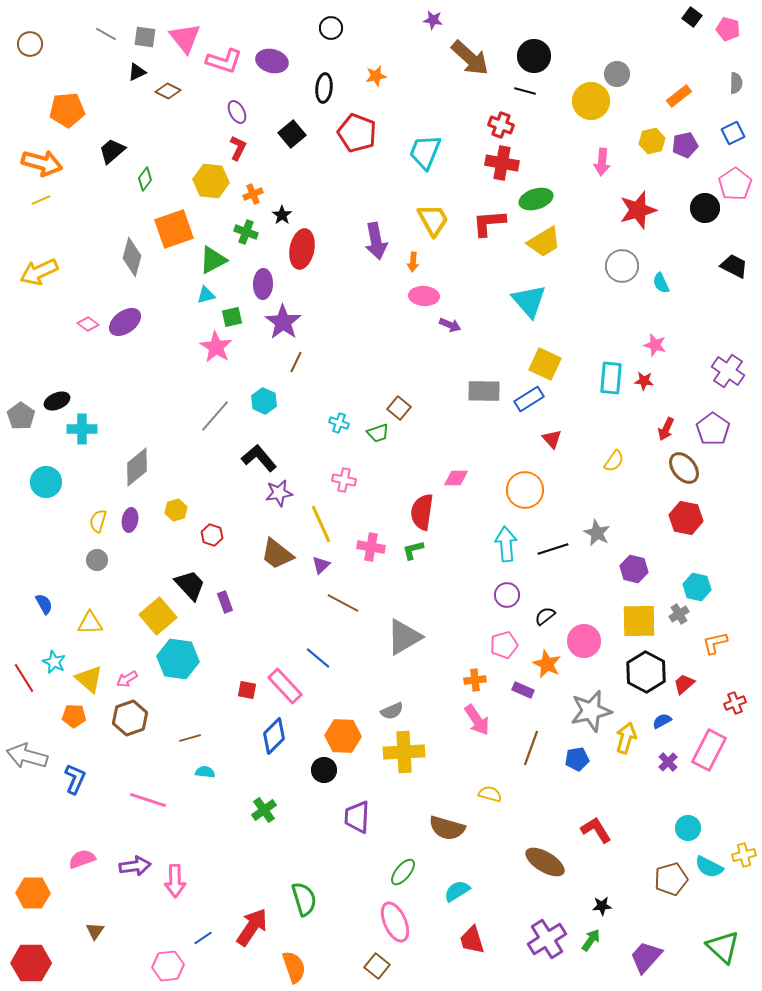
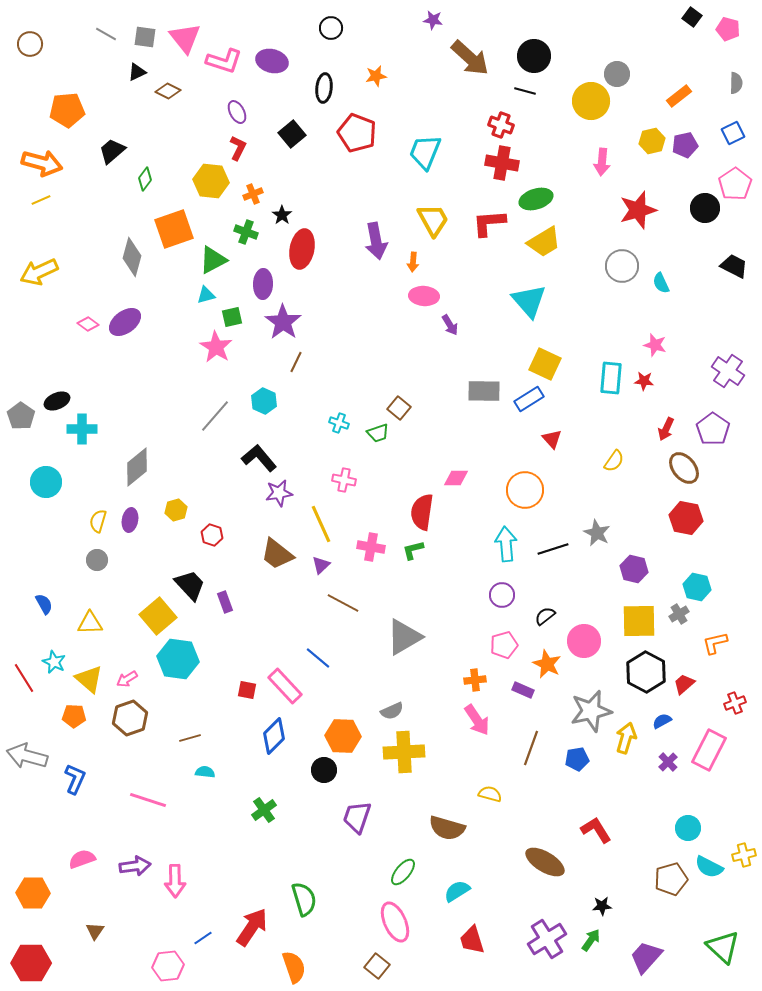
purple arrow at (450, 325): rotated 35 degrees clockwise
purple circle at (507, 595): moved 5 px left
purple trapezoid at (357, 817): rotated 16 degrees clockwise
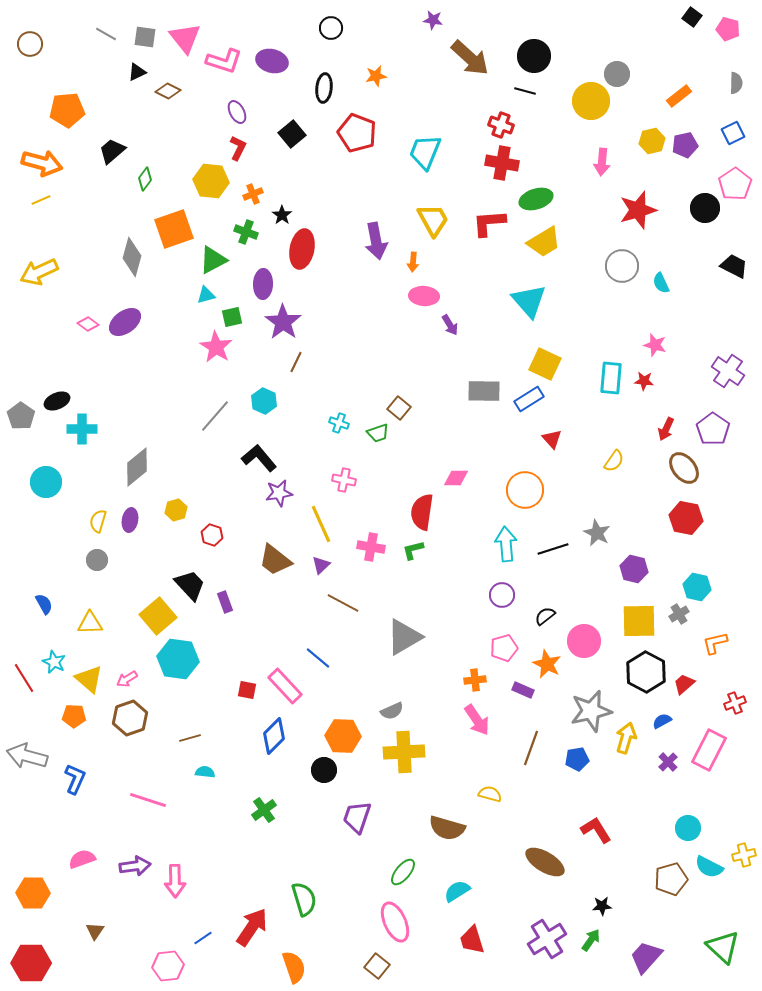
brown trapezoid at (277, 554): moved 2 px left, 6 px down
pink pentagon at (504, 645): moved 3 px down
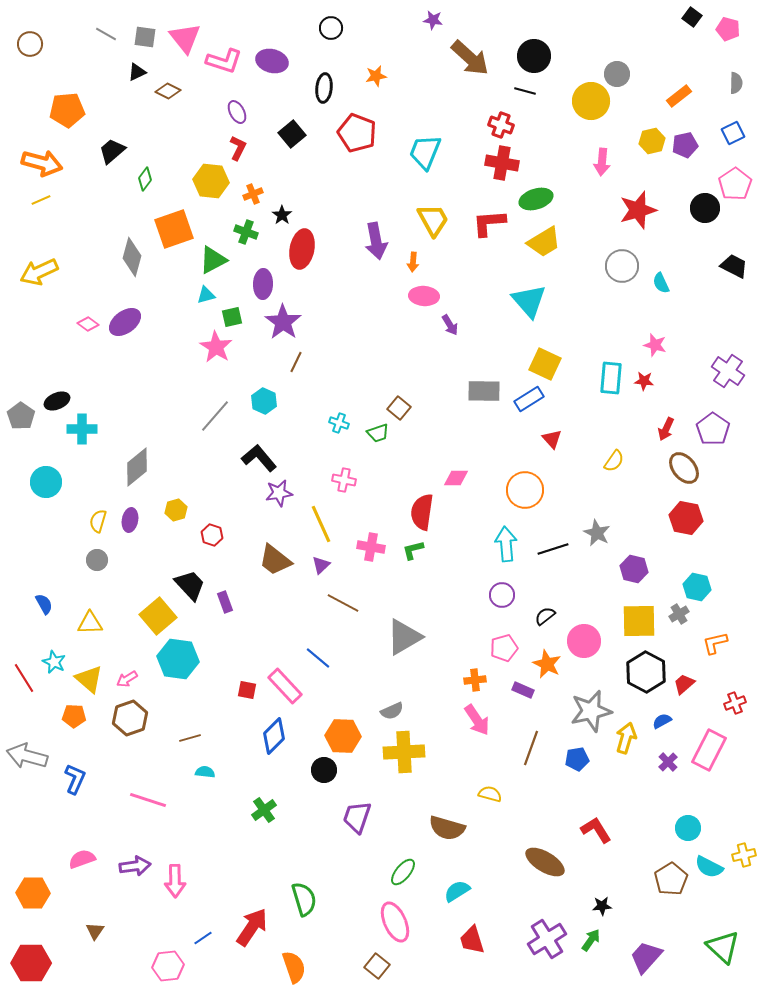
brown pentagon at (671, 879): rotated 16 degrees counterclockwise
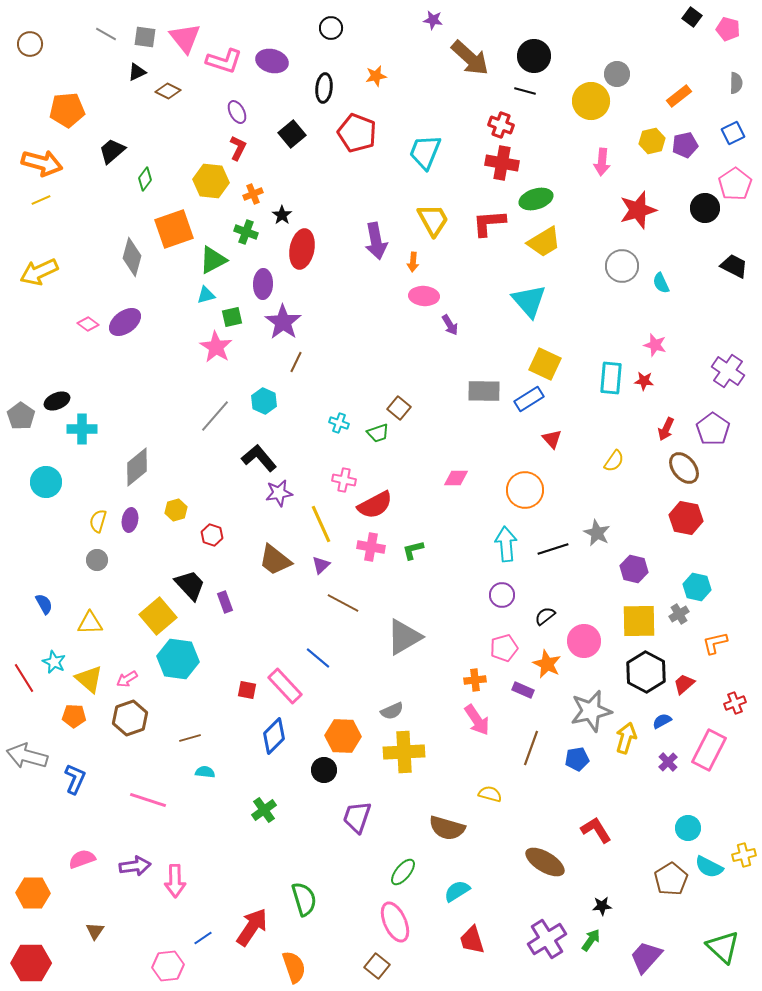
red semicircle at (422, 512): moved 47 px left, 7 px up; rotated 126 degrees counterclockwise
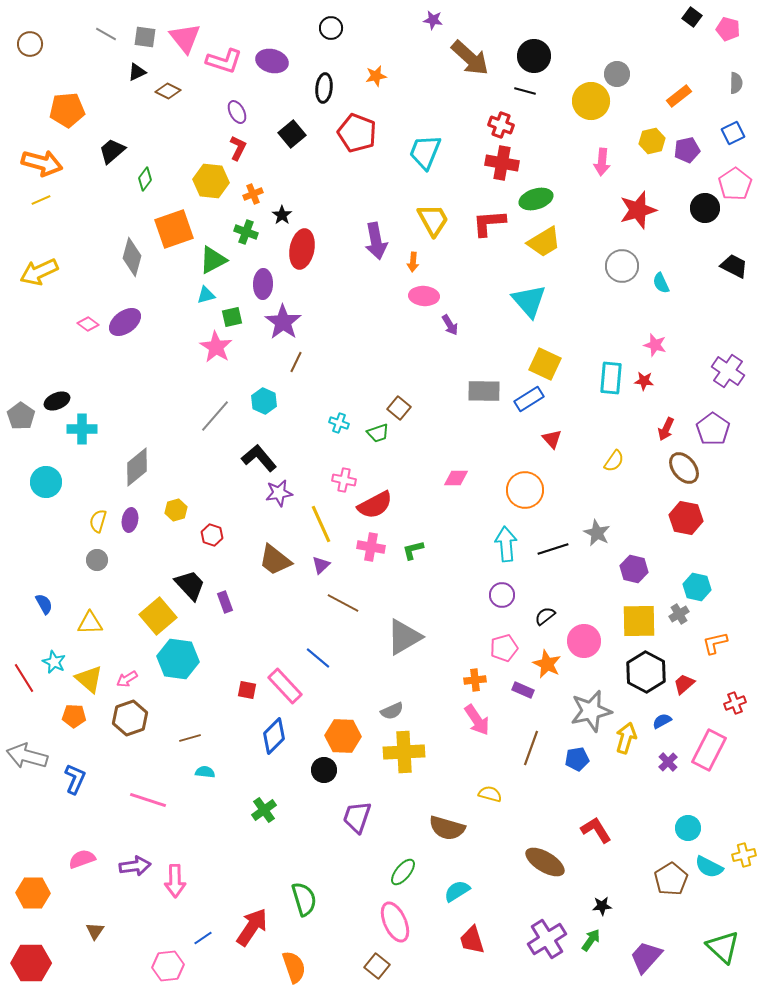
purple pentagon at (685, 145): moved 2 px right, 5 px down
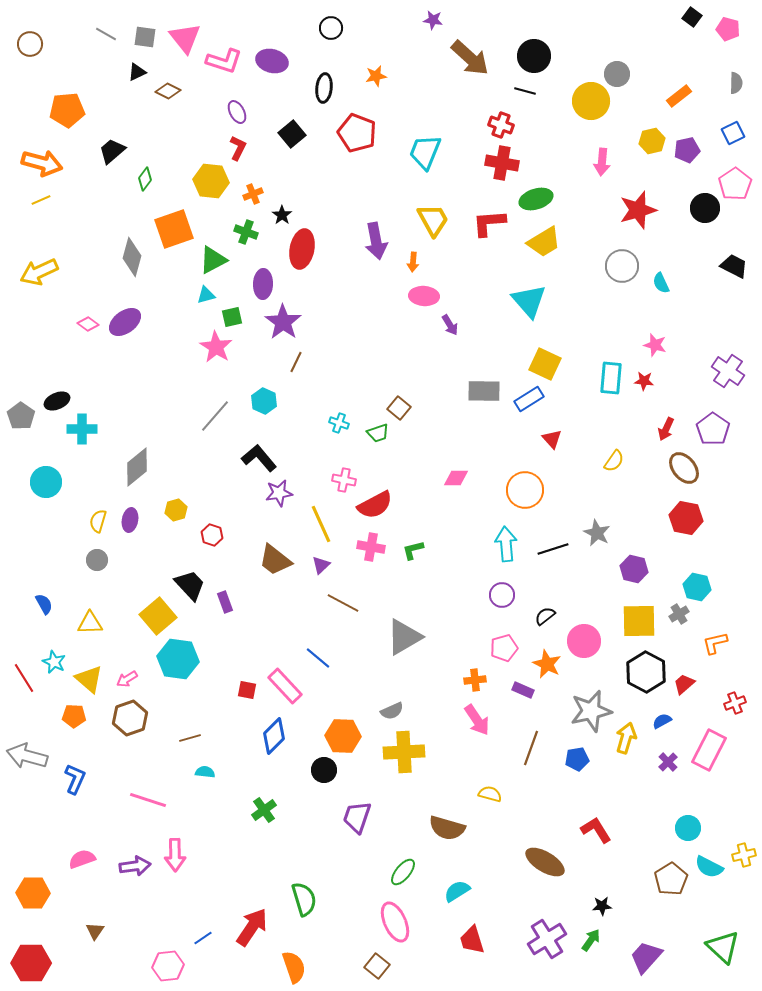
pink arrow at (175, 881): moved 26 px up
